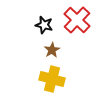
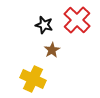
yellow cross: moved 19 px left; rotated 10 degrees clockwise
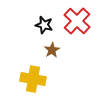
red cross: moved 1 px down
yellow cross: rotated 15 degrees counterclockwise
